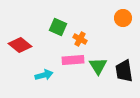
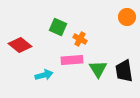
orange circle: moved 4 px right, 1 px up
pink rectangle: moved 1 px left
green triangle: moved 3 px down
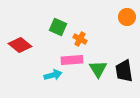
cyan arrow: moved 9 px right
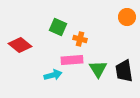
orange cross: rotated 16 degrees counterclockwise
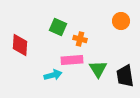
orange circle: moved 6 px left, 4 px down
red diamond: rotated 55 degrees clockwise
black trapezoid: moved 1 px right, 5 px down
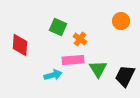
orange cross: rotated 24 degrees clockwise
pink rectangle: moved 1 px right
black trapezoid: rotated 35 degrees clockwise
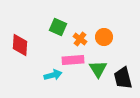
orange circle: moved 17 px left, 16 px down
black trapezoid: moved 2 px left, 2 px down; rotated 40 degrees counterclockwise
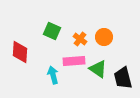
green square: moved 6 px left, 4 px down
red diamond: moved 7 px down
pink rectangle: moved 1 px right, 1 px down
green triangle: rotated 24 degrees counterclockwise
cyan arrow: rotated 90 degrees counterclockwise
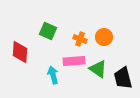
green square: moved 4 px left
orange cross: rotated 16 degrees counterclockwise
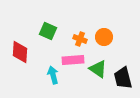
pink rectangle: moved 1 px left, 1 px up
